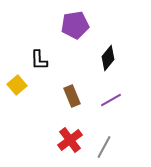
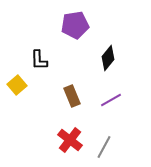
red cross: rotated 15 degrees counterclockwise
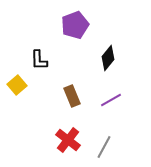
purple pentagon: rotated 12 degrees counterclockwise
red cross: moved 2 px left
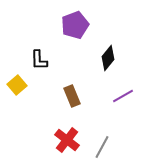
purple line: moved 12 px right, 4 px up
red cross: moved 1 px left
gray line: moved 2 px left
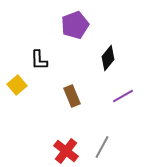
red cross: moved 1 px left, 11 px down
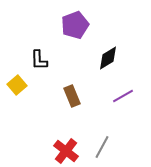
black diamond: rotated 20 degrees clockwise
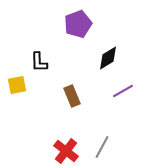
purple pentagon: moved 3 px right, 1 px up
black L-shape: moved 2 px down
yellow square: rotated 30 degrees clockwise
purple line: moved 5 px up
